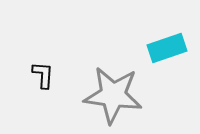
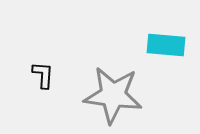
cyan rectangle: moved 1 px left, 3 px up; rotated 24 degrees clockwise
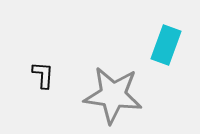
cyan rectangle: rotated 75 degrees counterclockwise
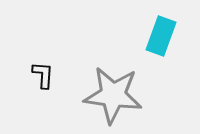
cyan rectangle: moved 5 px left, 9 px up
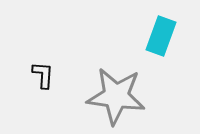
gray star: moved 3 px right, 1 px down
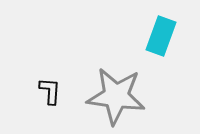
black L-shape: moved 7 px right, 16 px down
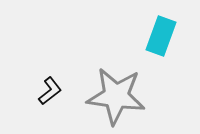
black L-shape: rotated 48 degrees clockwise
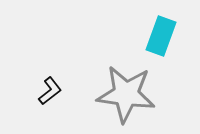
gray star: moved 10 px right, 2 px up
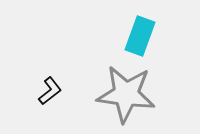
cyan rectangle: moved 21 px left
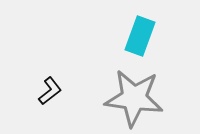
gray star: moved 8 px right, 4 px down
